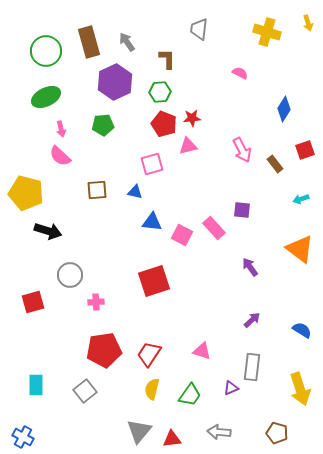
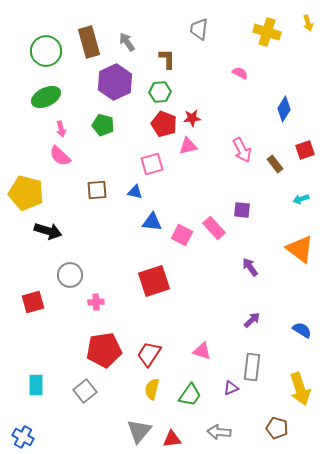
green pentagon at (103, 125): rotated 20 degrees clockwise
brown pentagon at (277, 433): moved 5 px up
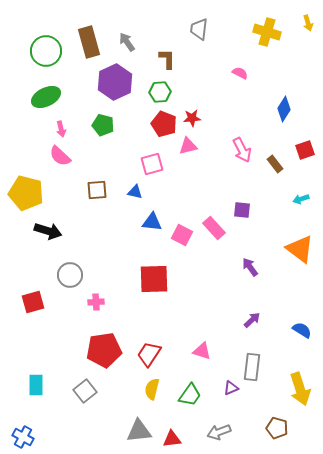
red square at (154, 281): moved 2 px up; rotated 16 degrees clockwise
gray triangle at (139, 431): rotated 44 degrees clockwise
gray arrow at (219, 432): rotated 25 degrees counterclockwise
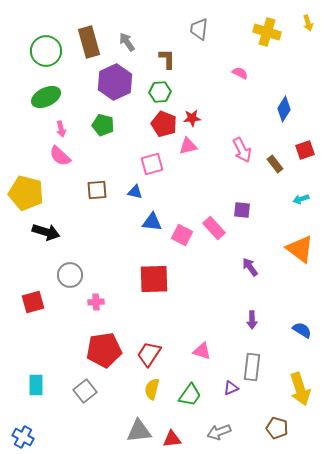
black arrow at (48, 231): moved 2 px left, 1 px down
purple arrow at (252, 320): rotated 132 degrees clockwise
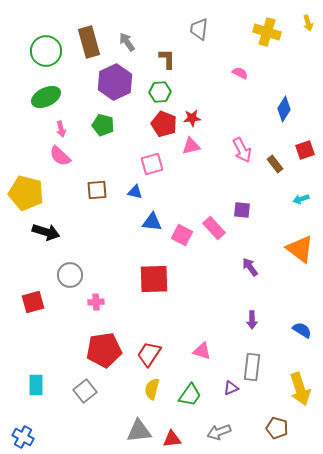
pink triangle at (188, 146): moved 3 px right
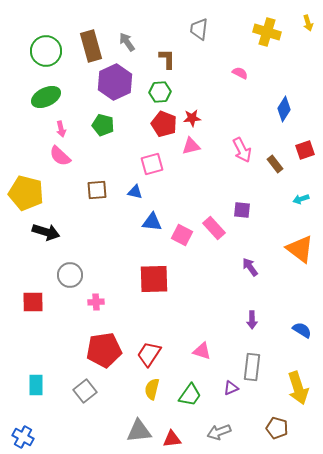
brown rectangle at (89, 42): moved 2 px right, 4 px down
red square at (33, 302): rotated 15 degrees clockwise
yellow arrow at (300, 389): moved 2 px left, 1 px up
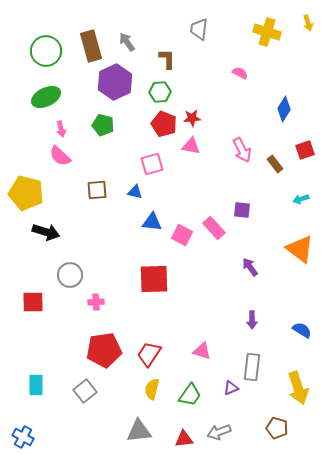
pink triangle at (191, 146): rotated 24 degrees clockwise
red triangle at (172, 439): moved 12 px right
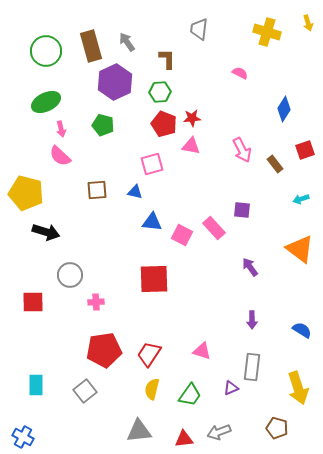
green ellipse at (46, 97): moved 5 px down
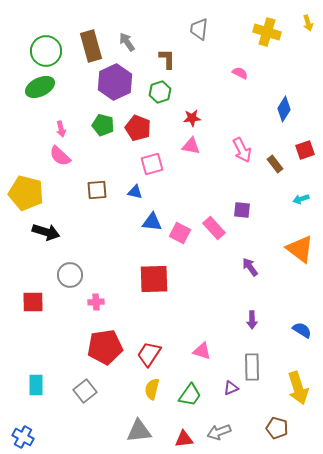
green hexagon at (160, 92): rotated 15 degrees counterclockwise
green ellipse at (46, 102): moved 6 px left, 15 px up
red pentagon at (164, 124): moved 26 px left, 4 px down
pink square at (182, 235): moved 2 px left, 2 px up
red pentagon at (104, 350): moved 1 px right, 3 px up
gray rectangle at (252, 367): rotated 8 degrees counterclockwise
